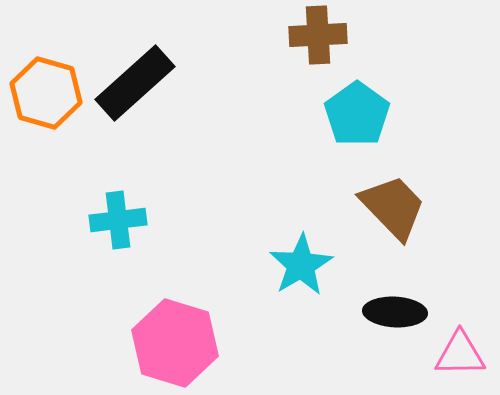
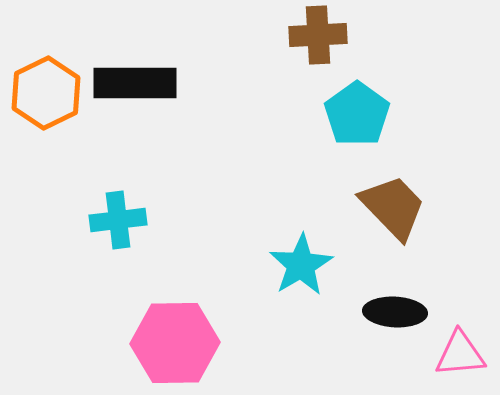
black rectangle: rotated 42 degrees clockwise
orange hexagon: rotated 18 degrees clockwise
pink hexagon: rotated 18 degrees counterclockwise
pink triangle: rotated 4 degrees counterclockwise
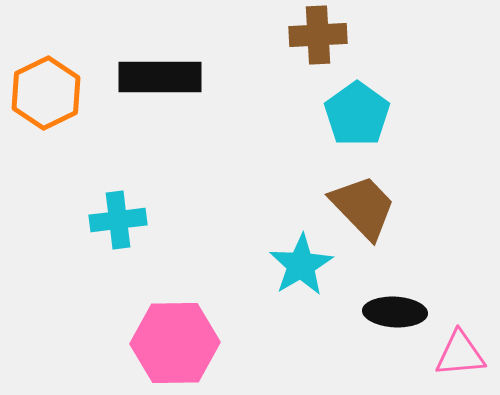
black rectangle: moved 25 px right, 6 px up
brown trapezoid: moved 30 px left
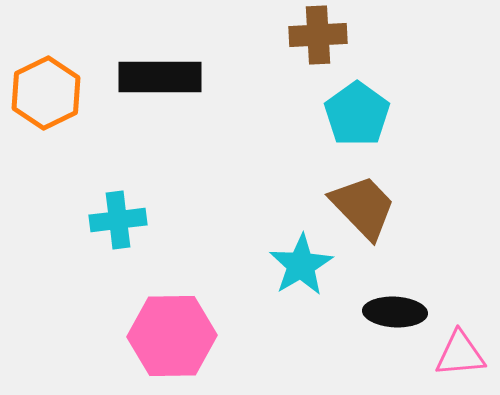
pink hexagon: moved 3 px left, 7 px up
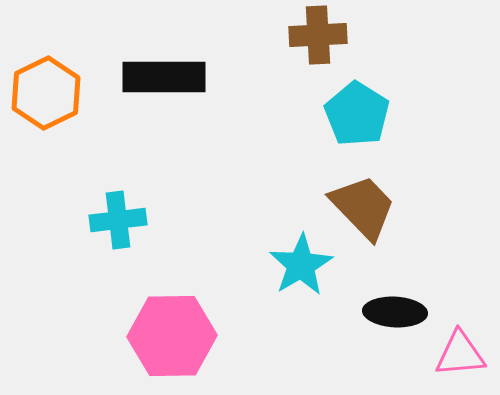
black rectangle: moved 4 px right
cyan pentagon: rotated 4 degrees counterclockwise
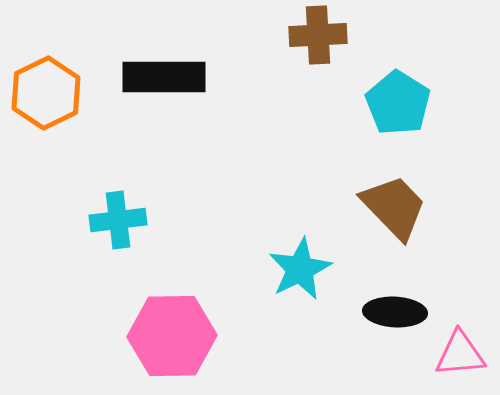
cyan pentagon: moved 41 px right, 11 px up
brown trapezoid: moved 31 px right
cyan star: moved 1 px left, 4 px down; rotated 4 degrees clockwise
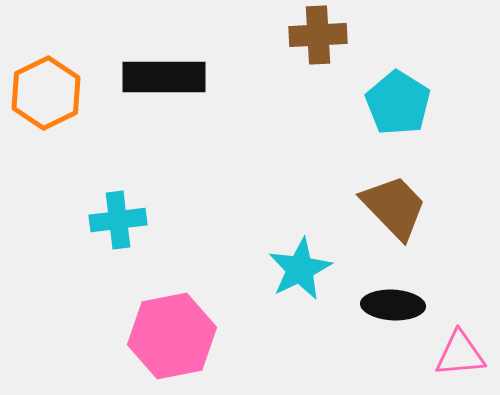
black ellipse: moved 2 px left, 7 px up
pink hexagon: rotated 10 degrees counterclockwise
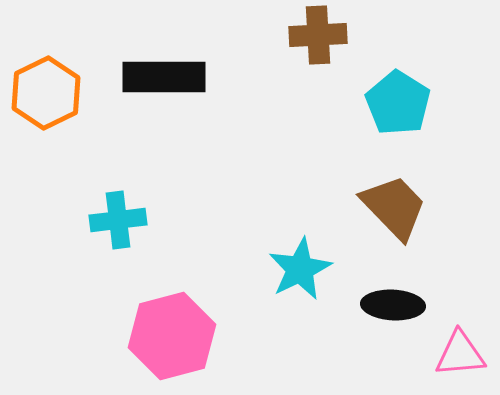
pink hexagon: rotated 4 degrees counterclockwise
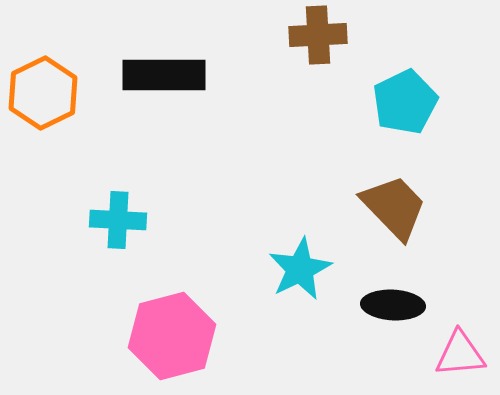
black rectangle: moved 2 px up
orange hexagon: moved 3 px left
cyan pentagon: moved 7 px right, 1 px up; rotated 14 degrees clockwise
cyan cross: rotated 10 degrees clockwise
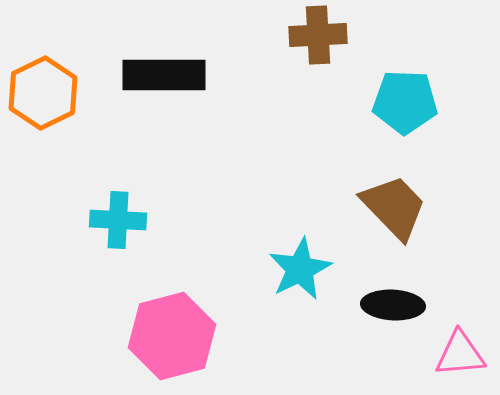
cyan pentagon: rotated 28 degrees clockwise
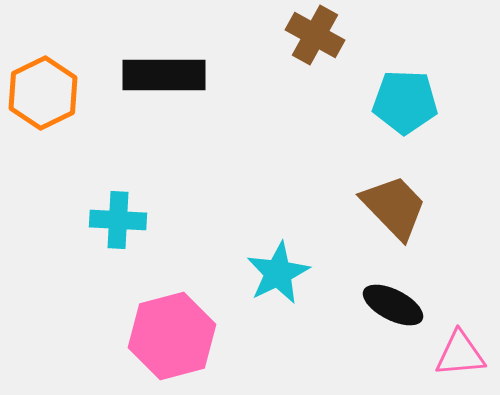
brown cross: moved 3 px left; rotated 32 degrees clockwise
cyan star: moved 22 px left, 4 px down
black ellipse: rotated 24 degrees clockwise
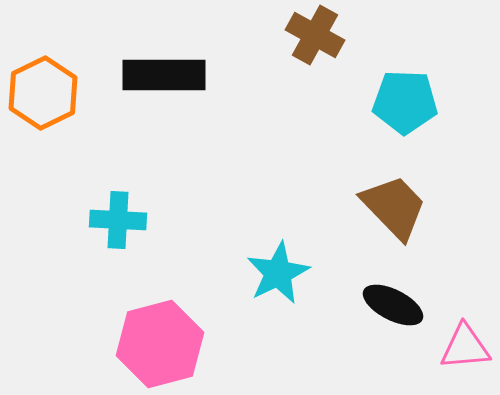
pink hexagon: moved 12 px left, 8 px down
pink triangle: moved 5 px right, 7 px up
